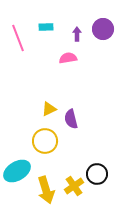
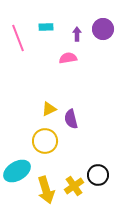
black circle: moved 1 px right, 1 px down
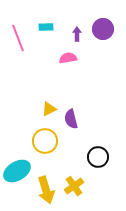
black circle: moved 18 px up
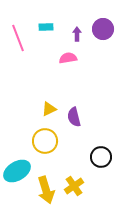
purple semicircle: moved 3 px right, 2 px up
black circle: moved 3 px right
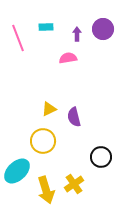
yellow circle: moved 2 px left
cyan ellipse: rotated 12 degrees counterclockwise
yellow cross: moved 2 px up
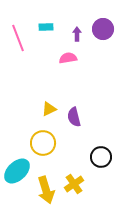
yellow circle: moved 2 px down
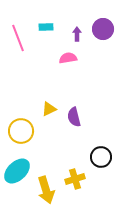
yellow circle: moved 22 px left, 12 px up
yellow cross: moved 1 px right, 5 px up; rotated 18 degrees clockwise
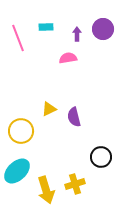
yellow cross: moved 5 px down
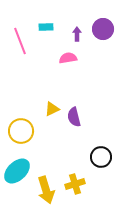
pink line: moved 2 px right, 3 px down
yellow triangle: moved 3 px right
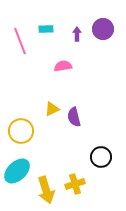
cyan rectangle: moved 2 px down
pink semicircle: moved 5 px left, 8 px down
